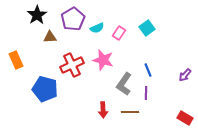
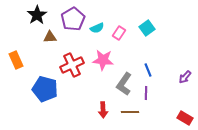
pink star: rotated 10 degrees counterclockwise
purple arrow: moved 2 px down
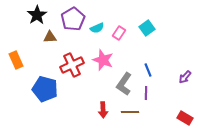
pink star: rotated 15 degrees clockwise
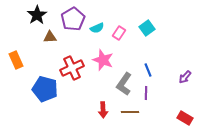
red cross: moved 3 px down
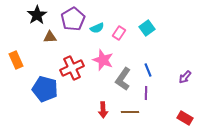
gray L-shape: moved 1 px left, 5 px up
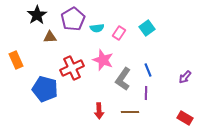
cyan semicircle: rotated 16 degrees clockwise
red arrow: moved 4 px left, 1 px down
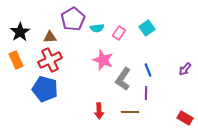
black star: moved 17 px left, 17 px down
red cross: moved 22 px left, 8 px up
purple arrow: moved 8 px up
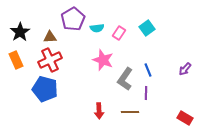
gray L-shape: moved 2 px right
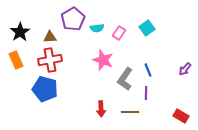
red cross: rotated 15 degrees clockwise
red arrow: moved 2 px right, 2 px up
red rectangle: moved 4 px left, 2 px up
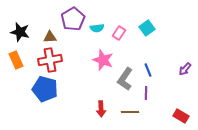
black star: rotated 24 degrees counterclockwise
